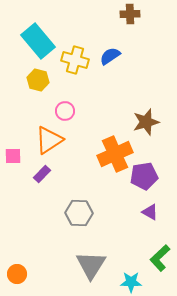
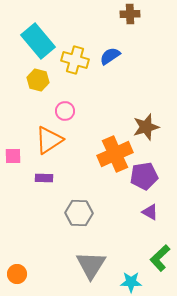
brown star: moved 5 px down
purple rectangle: moved 2 px right, 4 px down; rotated 48 degrees clockwise
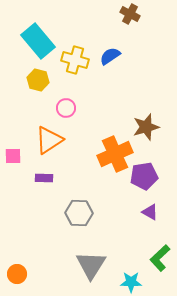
brown cross: rotated 30 degrees clockwise
pink circle: moved 1 px right, 3 px up
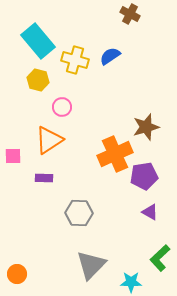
pink circle: moved 4 px left, 1 px up
gray triangle: rotated 12 degrees clockwise
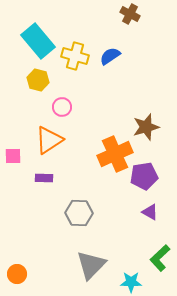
yellow cross: moved 4 px up
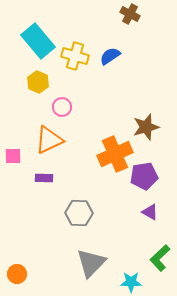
yellow hexagon: moved 2 px down; rotated 10 degrees clockwise
orange triangle: rotated 8 degrees clockwise
gray triangle: moved 2 px up
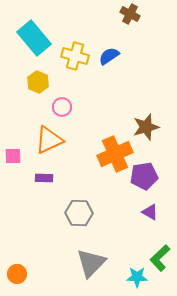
cyan rectangle: moved 4 px left, 3 px up
blue semicircle: moved 1 px left
cyan star: moved 6 px right, 5 px up
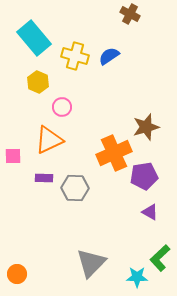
orange cross: moved 1 px left, 1 px up
gray hexagon: moved 4 px left, 25 px up
